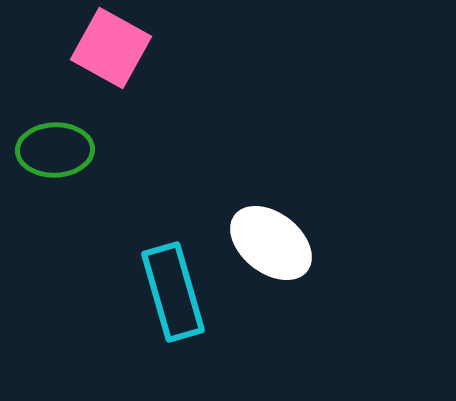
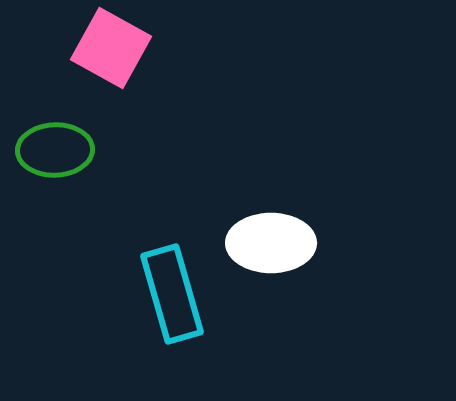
white ellipse: rotated 38 degrees counterclockwise
cyan rectangle: moved 1 px left, 2 px down
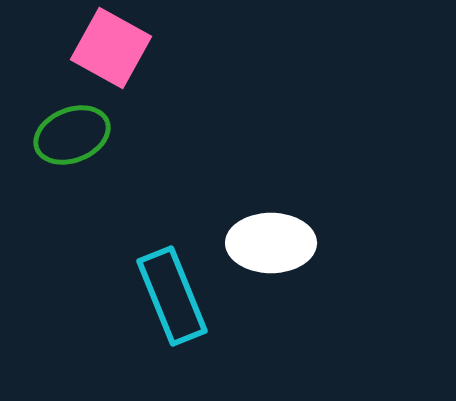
green ellipse: moved 17 px right, 15 px up; rotated 20 degrees counterclockwise
cyan rectangle: moved 2 px down; rotated 6 degrees counterclockwise
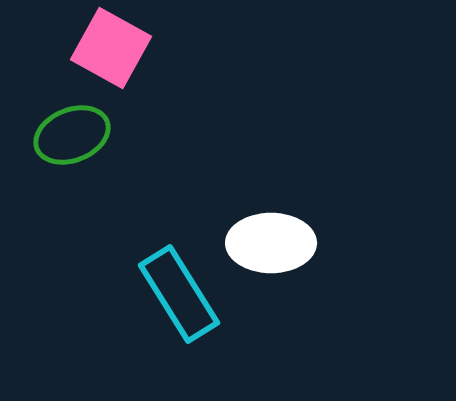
cyan rectangle: moved 7 px right, 2 px up; rotated 10 degrees counterclockwise
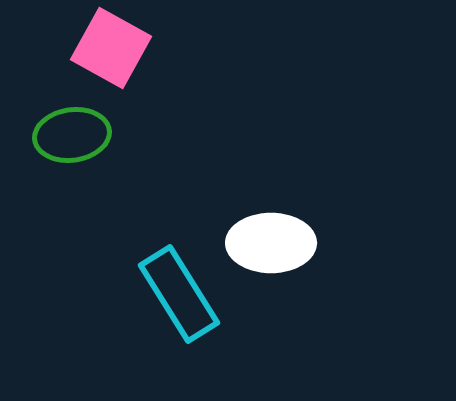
green ellipse: rotated 14 degrees clockwise
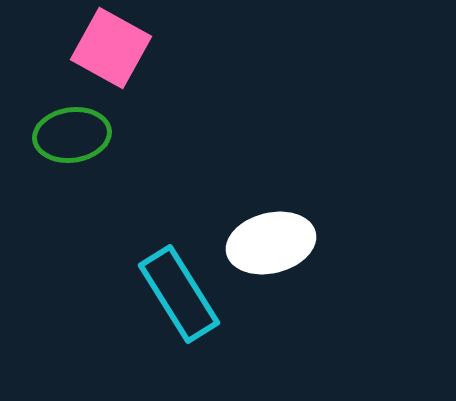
white ellipse: rotated 14 degrees counterclockwise
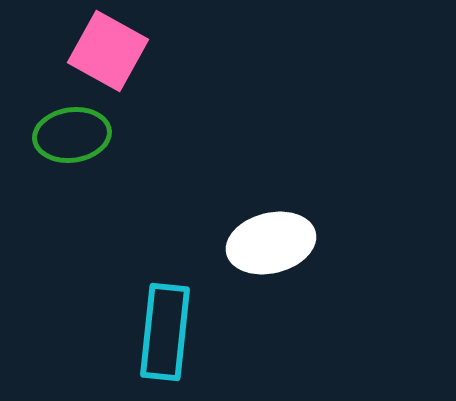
pink square: moved 3 px left, 3 px down
cyan rectangle: moved 14 px left, 38 px down; rotated 38 degrees clockwise
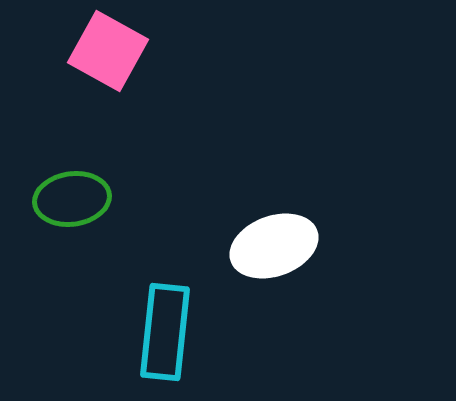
green ellipse: moved 64 px down
white ellipse: moved 3 px right, 3 px down; rotated 6 degrees counterclockwise
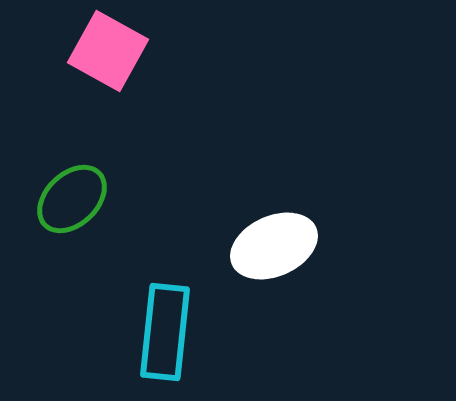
green ellipse: rotated 36 degrees counterclockwise
white ellipse: rotated 4 degrees counterclockwise
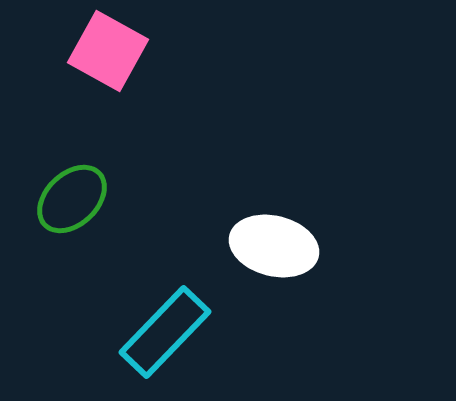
white ellipse: rotated 38 degrees clockwise
cyan rectangle: rotated 38 degrees clockwise
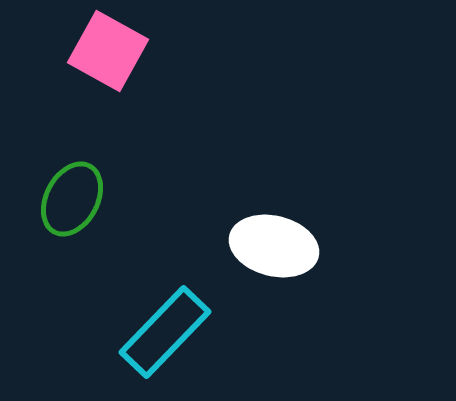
green ellipse: rotated 18 degrees counterclockwise
